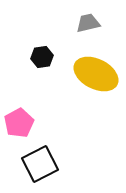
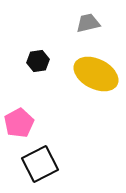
black hexagon: moved 4 px left, 4 px down
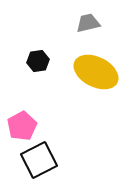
yellow ellipse: moved 2 px up
pink pentagon: moved 3 px right, 3 px down
black square: moved 1 px left, 4 px up
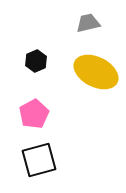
black hexagon: moved 2 px left; rotated 15 degrees counterclockwise
pink pentagon: moved 12 px right, 12 px up
black square: rotated 12 degrees clockwise
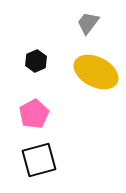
gray trapezoid: rotated 40 degrees counterclockwise
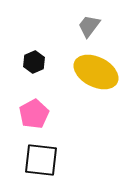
gray trapezoid: moved 1 px right, 3 px down
black hexagon: moved 2 px left, 1 px down
black square: moved 2 px right; rotated 21 degrees clockwise
